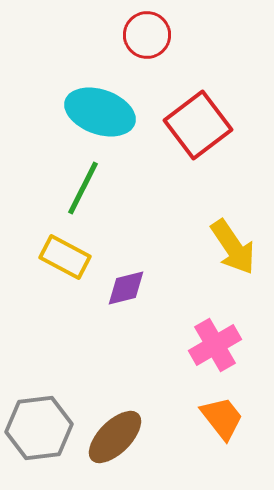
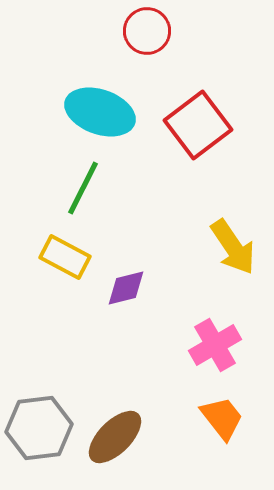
red circle: moved 4 px up
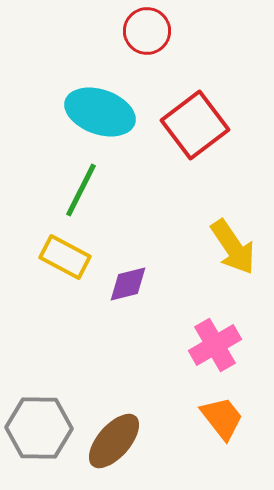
red square: moved 3 px left
green line: moved 2 px left, 2 px down
purple diamond: moved 2 px right, 4 px up
gray hexagon: rotated 8 degrees clockwise
brown ellipse: moved 1 px left, 4 px down; rotated 4 degrees counterclockwise
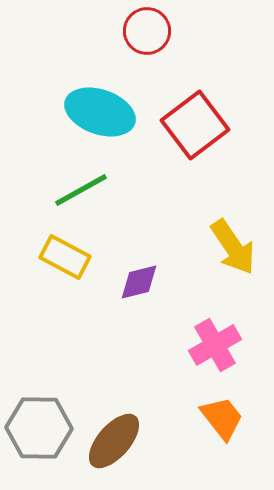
green line: rotated 34 degrees clockwise
purple diamond: moved 11 px right, 2 px up
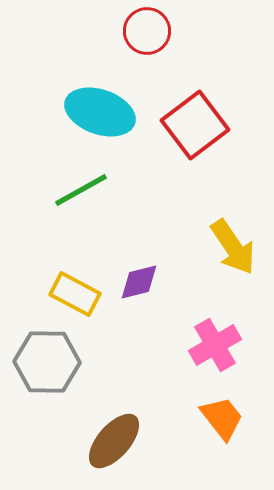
yellow rectangle: moved 10 px right, 37 px down
gray hexagon: moved 8 px right, 66 px up
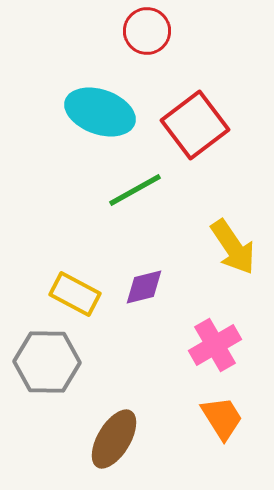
green line: moved 54 px right
purple diamond: moved 5 px right, 5 px down
orange trapezoid: rotated 6 degrees clockwise
brown ellipse: moved 2 px up; rotated 10 degrees counterclockwise
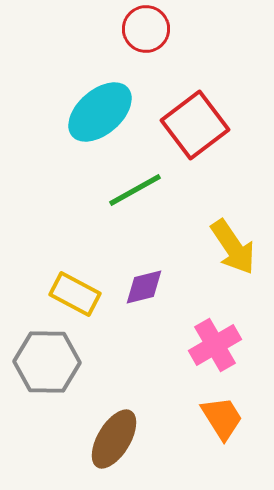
red circle: moved 1 px left, 2 px up
cyan ellipse: rotated 60 degrees counterclockwise
